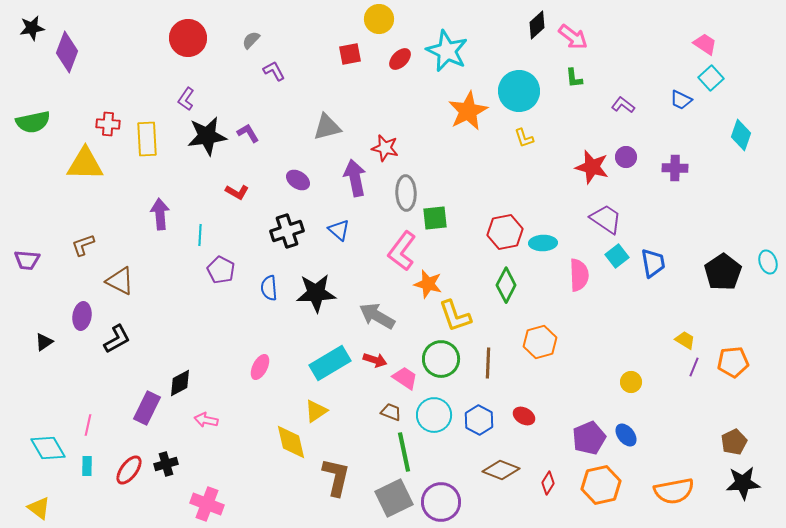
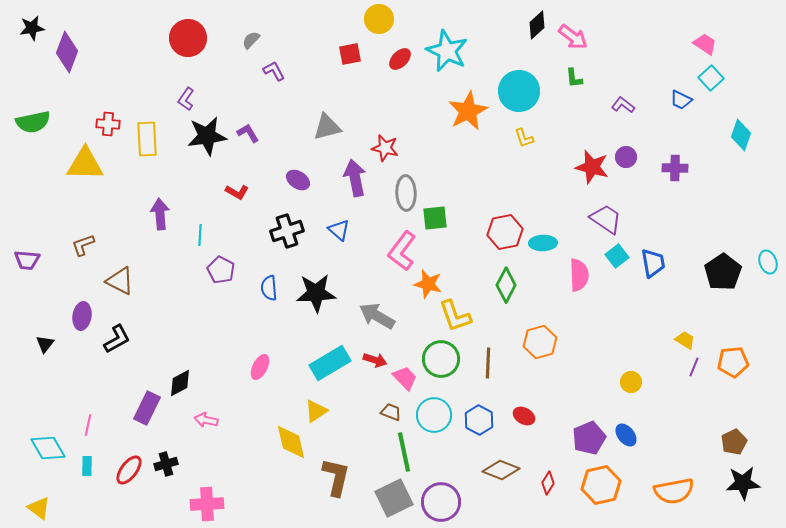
black triangle at (44, 342): moved 1 px right, 2 px down; rotated 18 degrees counterclockwise
pink trapezoid at (405, 378): rotated 12 degrees clockwise
pink cross at (207, 504): rotated 24 degrees counterclockwise
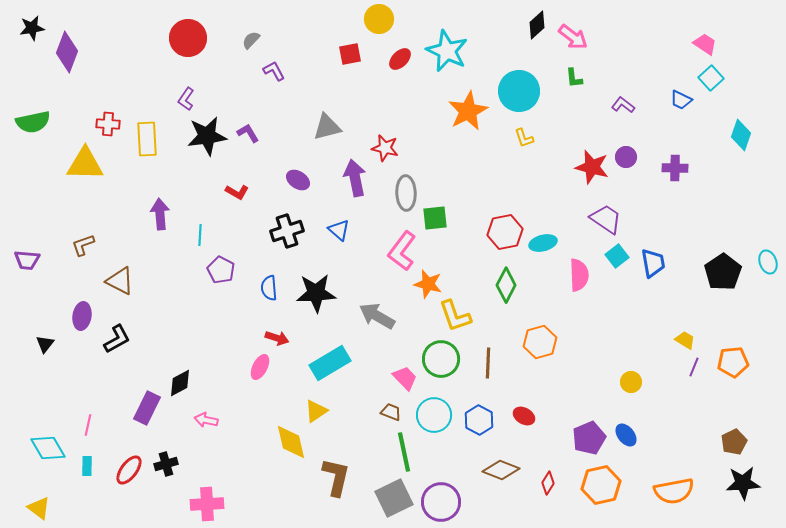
cyan ellipse at (543, 243): rotated 12 degrees counterclockwise
red arrow at (375, 360): moved 98 px left, 22 px up
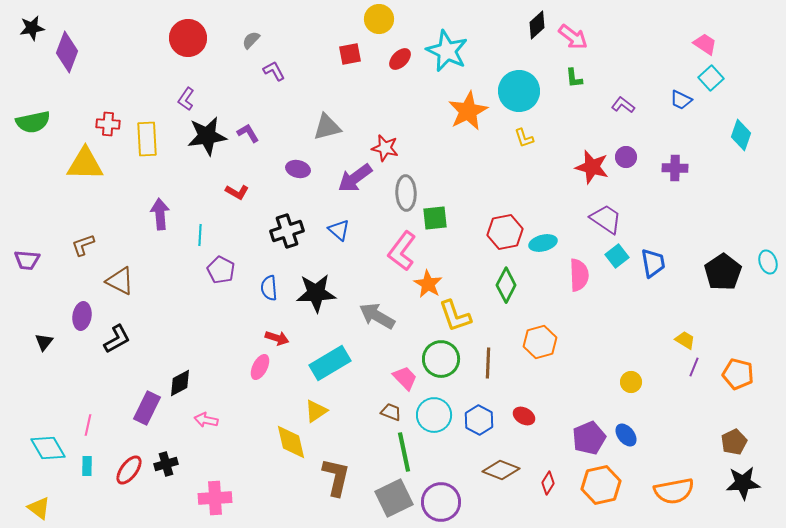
purple arrow at (355, 178): rotated 114 degrees counterclockwise
purple ellipse at (298, 180): moved 11 px up; rotated 20 degrees counterclockwise
orange star at (428, 284): rotated 16 degrees clockwise
black triangle at (45, 344): moved 1 px left, 2 px up
orange pentagon at (733, 362): moved 5 px right, 12 px down; rotated 20 degrees clockwise
pink cross at (207, 504): moved 8 px right, 6 px up
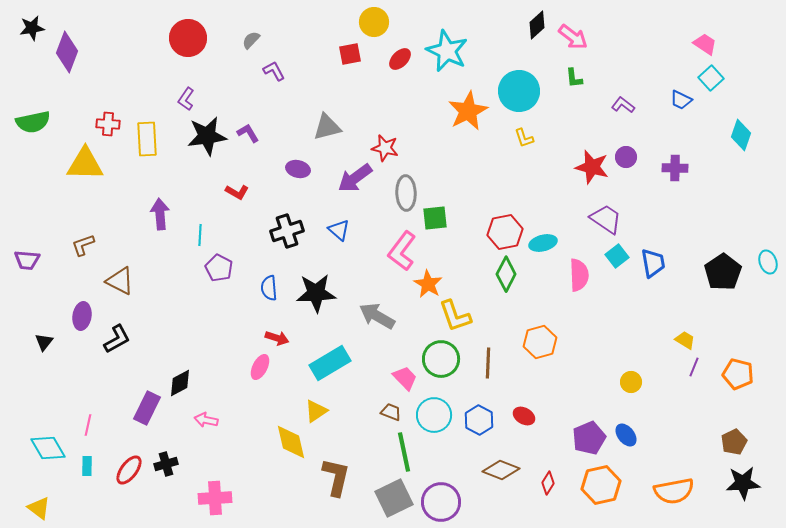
yellow circle at (379, 19): moved 5 px left, 3 px down
purple pentagon at (221, 270): moved 2 px left, 2 px up
green diamond at (506, 285): moved 11 px up
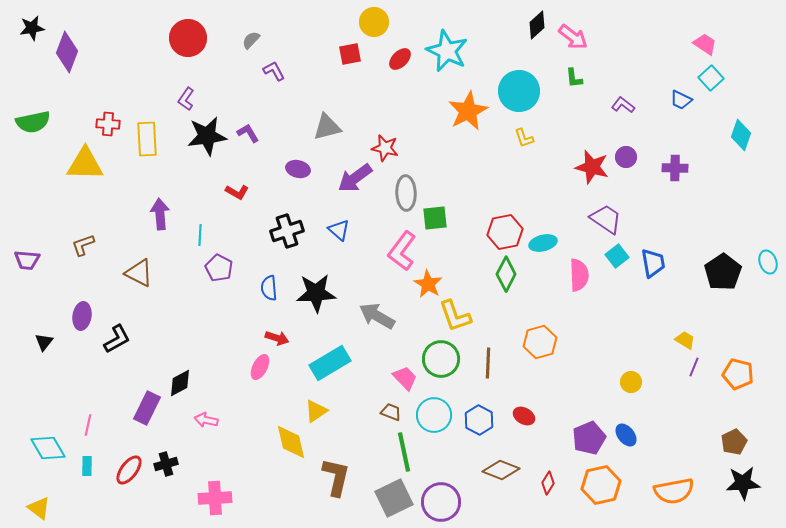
brown triangle at (120, 281): moved 19 px right, 8 px up
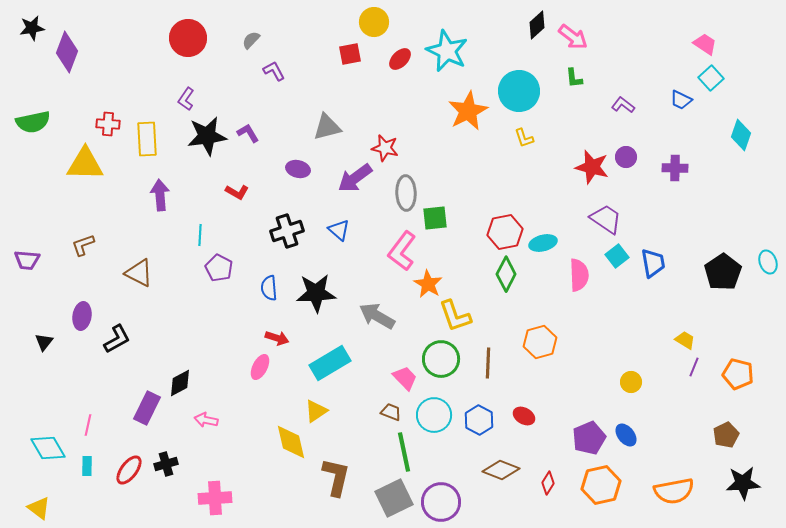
purple arrow at (160, 214): moved 19 px up
brown pentagon at (734, 442): moved 8 px left, 7 px up
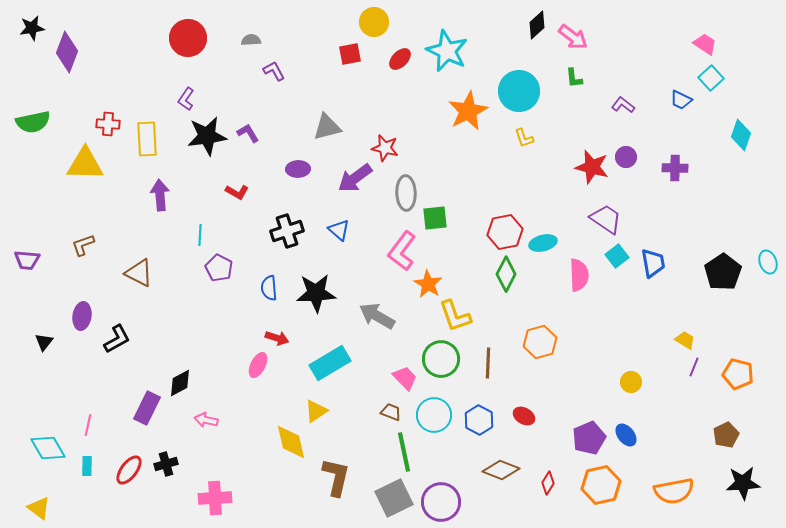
gray semicircle at (251, 40): rotated 42 degrees clockwise
purple ellipse at (298, 169): rotated 15 degrees counterclockwise
pink ellipse at (260, 367): moved 2 px left, 2 px up
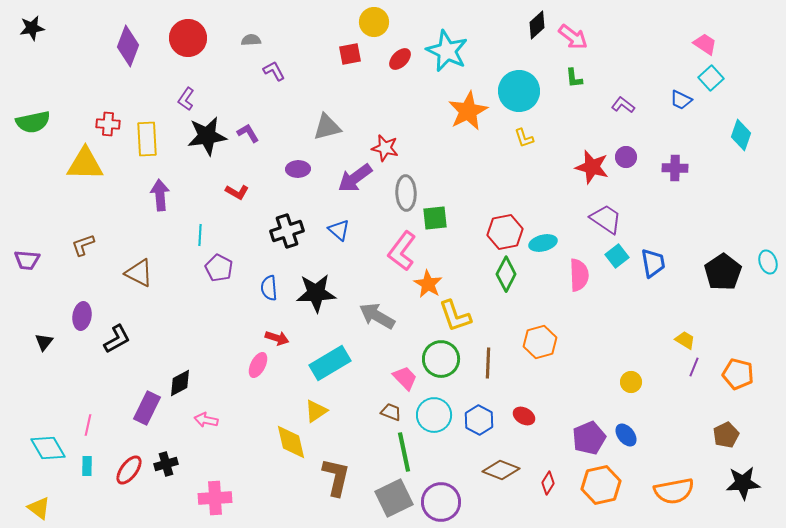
purple diamond at (67, 52): moved 61 px right, 6 px up
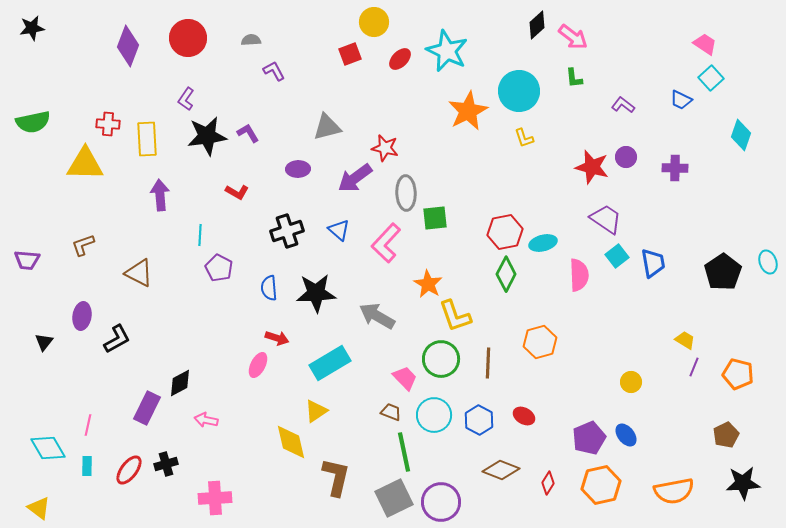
red square at (350, 54): rotated 10 degrees counterclockwise
pink L-shape at (402, 251): moved 16 px left, 8 px up; rotated 6 degrees clockwise
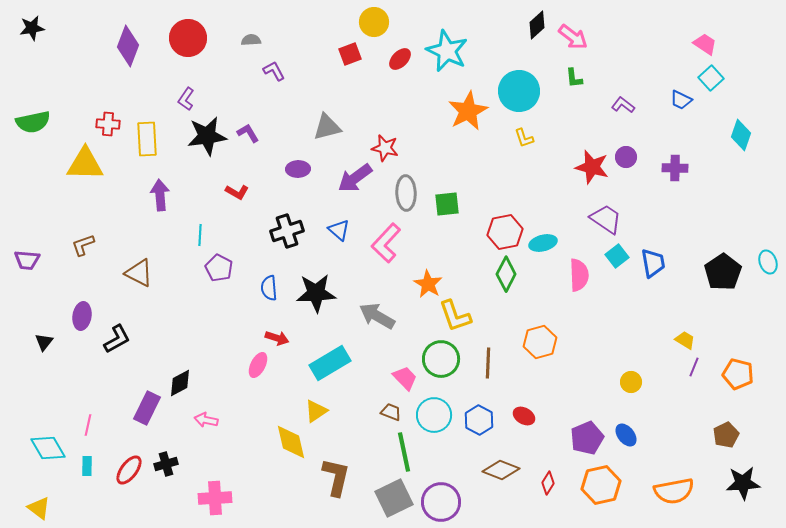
green square at (435, 218): moved 12 px right, 14 px up
purple pentagon at (589, 438): moved 2 px left
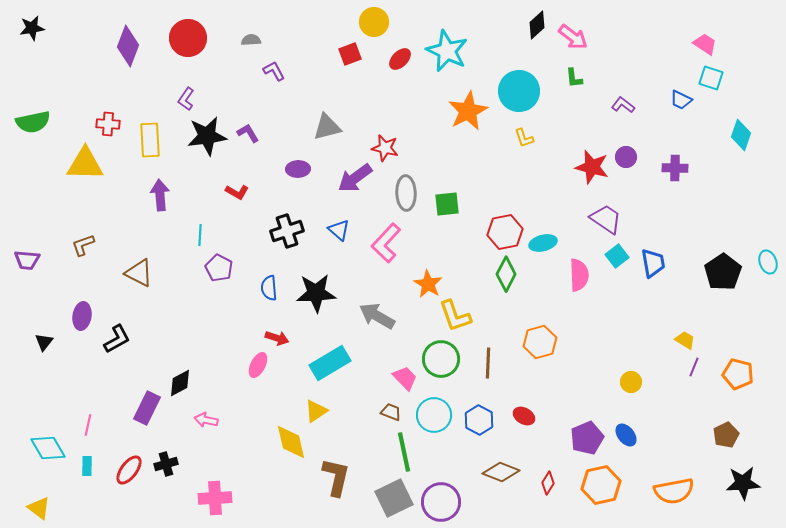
cyan square at (711, 78): rotated 30 degrees counterclockwise
yellow rectangle at (147, 139): moved 3 px right, 1 px down
brown diamond at (501, 470): moved 2 px down
